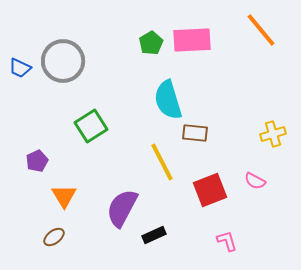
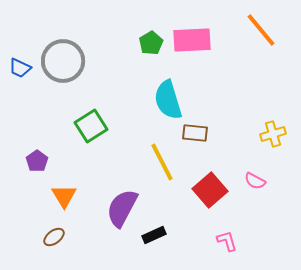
purple pentagon: rotated 10 degrees counterclockwise
red square: rotated 20 degrees counterclockwise
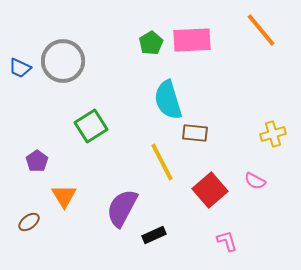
brown ellipse: moved 25 px left, 15 px up
